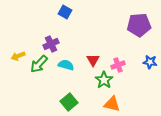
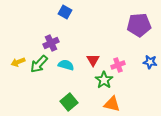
purple cross: moved 1 px up
yellow arrow: moved 6 px down
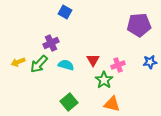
blue star: rotated 16 degrees counterclockwise
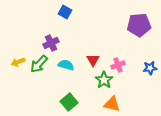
blue star: moved 6 px down
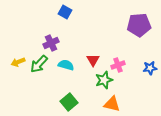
green star: rotated 18 degrees clockwise
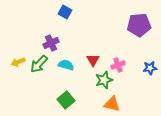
green square: moved 3 px left, 2 px up
